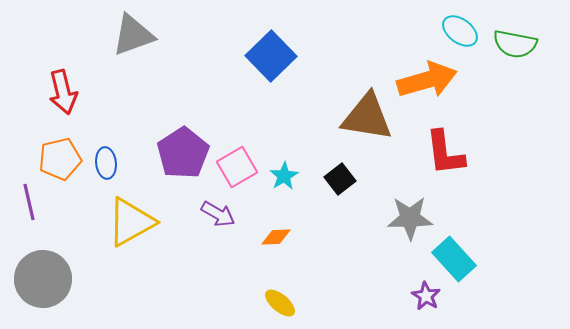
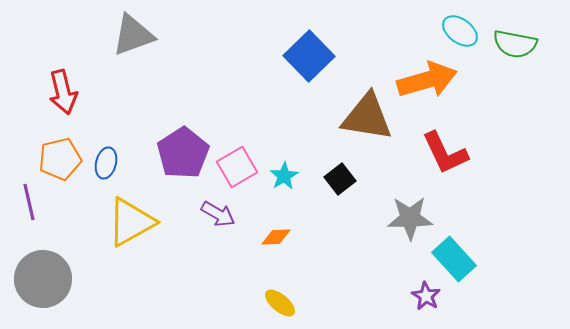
blue square: moved 38 px right
red L-shape: rotated 18 degrees counterclockwise
blue ellipse: rotated 20 degrees clockwise
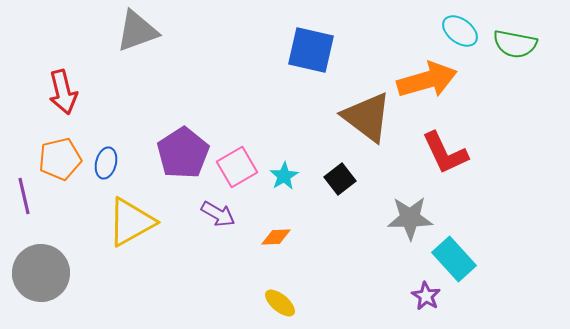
gray triangle: moved 4 px right, 4 px up
blue square: moved 2 px right, 6 px up; rotated 33 degrees counterclockwise
brown triangle: rotated 28 degrees clockwise
purple line: moved 5 px left, 6 px up
gray circle: moved 2 px left, 6 px up
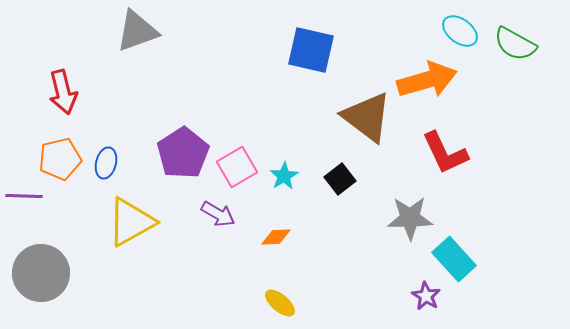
green semicircle: rotated 18 degrees clockwise
purple line: rotated 75 degrees counterclockwise
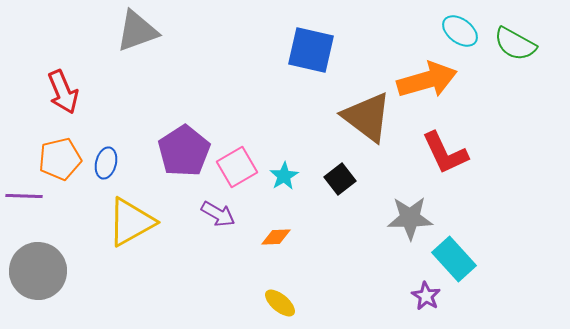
red arrow: rotated 9 degrees counterclockwise
purple pentagon: moved 1 px right, 2 px up
gray circle: moved 3 px left, 2 px up
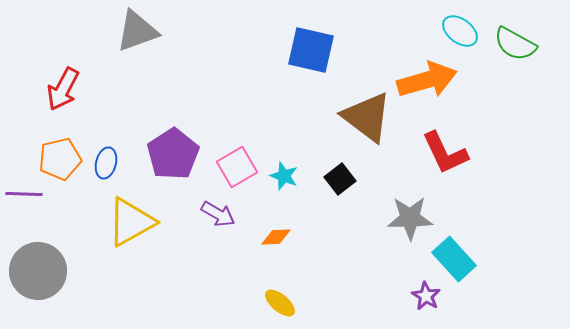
red arrow: moved 3 px up; rotated 51 degrees clockwise
purple pentagon: moved 11 px left, 3 px down
cyan star: rotated 20 degrees counterclockwise
purple line: moved 2 px up
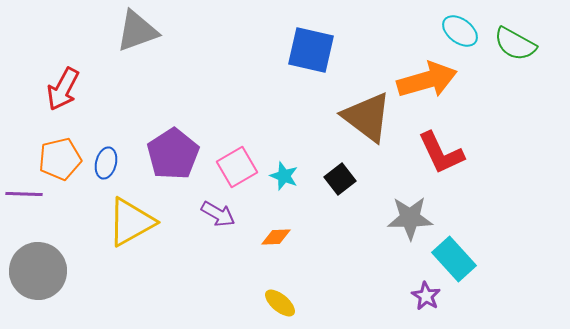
red L-shape: moved 4 px left
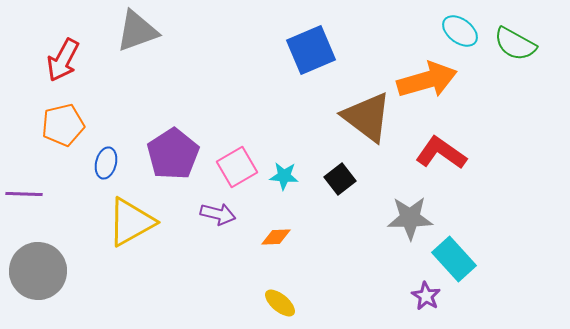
blue square: rotated 36 degrees counterclockwise
red arrow: moved 29 px up
red L-shape: rotated 150 degrees clockwise
orange pentagon: moved 3 px right, 34 px up
cyan star: rotated 16 degrees counterclockwise
purple arrow: rotated 16 degrees counterclockwise
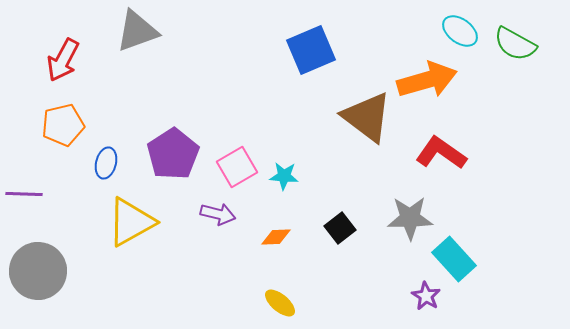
black square: moved 49 px down
